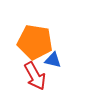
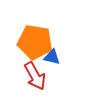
blue triangle: moved 1 px left, 3 px up
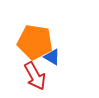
blue triangle: rotated 18 degrees clockwise
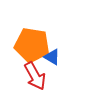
orange pentagon: moved 3 px left, 3 px down
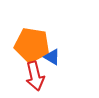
red arrow: rotated 16 degrees clockwise
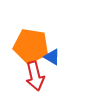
orange pentagon: moved 1 px left, 1 px down
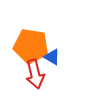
red arrow: moved 2 px up
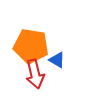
blue triangle: moved 5 px right, 3 px down
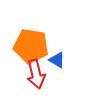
red arrow: moved 1 px right
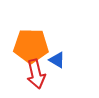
orange pentagon: rotated 8 degrees counterclockwise
